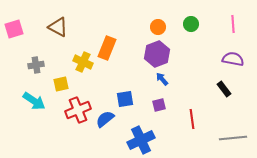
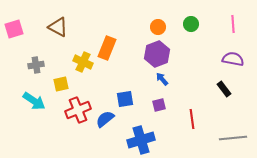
blue cross: rotated 8 degrees clockwise
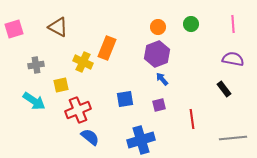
yellow square: moved 1 px down
blue semicircle: moved 15 px left, 18 px down; rotated 78 degrees clockwise
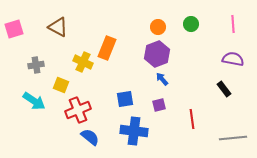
yellow square: rotated 35 degrees clockwise
blue cross: moved 7 px left, 9 px up; rotated 24 degrees clockwise
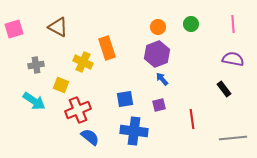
orange rectangle: rotated 40 degrees counterclockwise
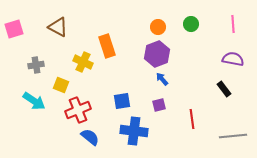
orange rectangle: moved 2 px up
blue square: moved 3 px left, 2 px down
gray line: moved 2 px up
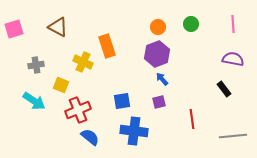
purple square: moved 3 px up
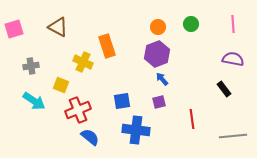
gray cross: moved 5 px left, 1 px down
blue cross: moved 2 px right, 1 px up
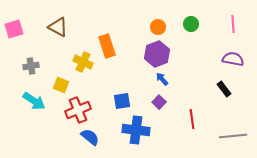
purple square: rotated 32 degrees counterclockwise
